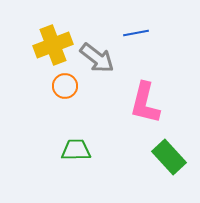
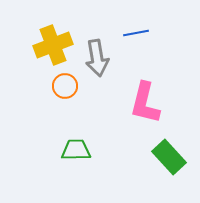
gray arrow: rotated 42 degrees clockwise
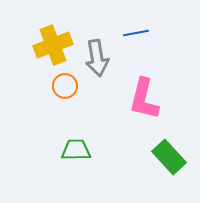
pink L-shape: moved 1 px left, 4 px up
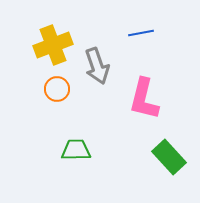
blue line: moved 5 px right
gray arrow: moved 8 px down; rotated 9 degrees counterclockwise
orange circle: moved 8 px left, 3 px down
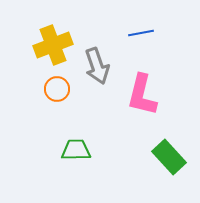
pink L-shape: moved 2 px left, 4 px up
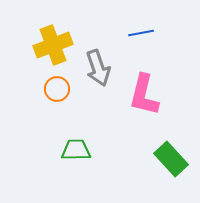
gray arrow: moved 1 px right, 2 px down
pink L-shape: moved 2 px right
green rectangle: moved 2 px right, 2 px down
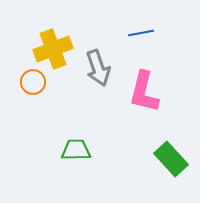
yellow cross: moved 4 px down
orange circle: moved 24 px left, 7 px up
pink L-shape: moved 3 px up
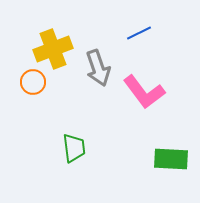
blue line: moved 2 px left; rotated 15 degrees counterclockwise
pink L-shape: rotated 51 degrees counterclockwise
green trapezoid: moved 2 px left, 2 px up; rotated 84 degrees clockwise
green rectangle: rotated 44 degrees counterclockwise
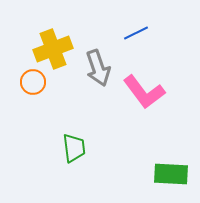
blue line: moved 3 px left
green rectangle: moved 15 px down
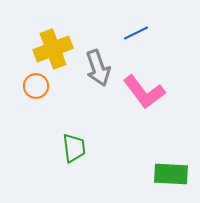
orange circle: moved 3 px right, 4 px down
